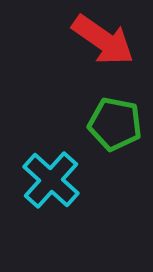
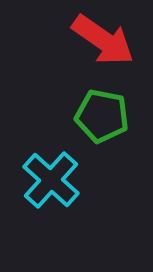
green pentagon: moved 13 px left, 8 px up
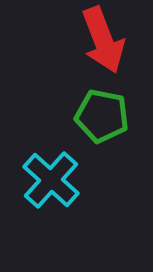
red arrow: rotated 34 degrees clockwise
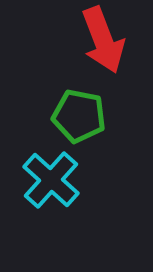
green pentagon: moved 23 px left
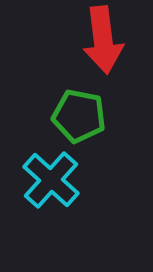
red arrow: rotated 14 degrees clockwise
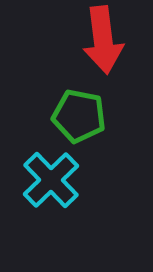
cyan cross: rotated 4 degrees clockwise
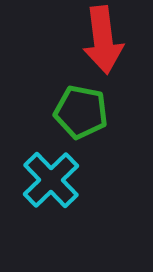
green pentagon: moved 2 px right, 4 px up
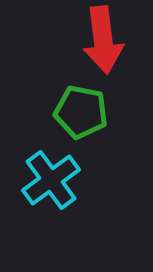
cyan cross: rotated 8 degrees clockwise
